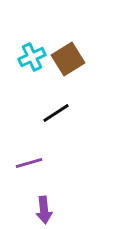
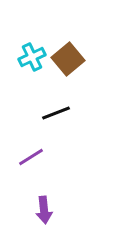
brown square: rotated 8 degrees counterclockwise
black line: rotated 12 degrees clockwise
purple line: moved 2 px right, 6 px up; rotated 16 degrees counterclockwise
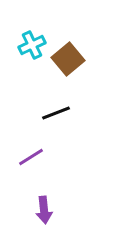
cyan cross: moved 12 px up
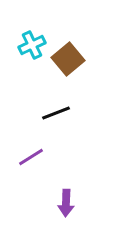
purple arrow: moved 22 px right, 7 px up; rotated 8 degrees clockwise
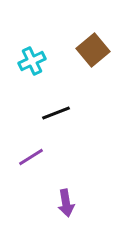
cyan cross: moved 16 px down
brown square: moved 25 px right, 9 px up
purple arrow: rotated 12 degrees counterclockwise
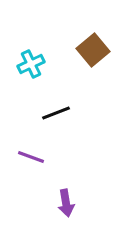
cyan cross: moved 1 px left, 3 px down
purple line: rotated 52 degrees clockwise
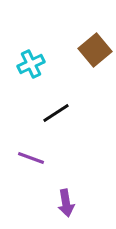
brown square: moved 2 px right
black line: rotated 12 degrees counterclockwise
purple line: moved 1 px down
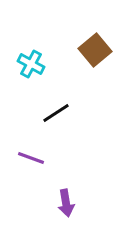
cyan cross: rotated 36 degrees counterclockwise
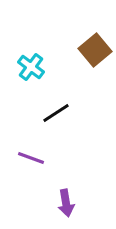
cyan cross: moved 3 px down; rotated 8 degrees clockwise
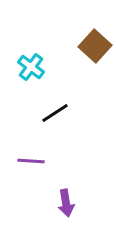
brown square: moved 4 px up; rotated 8 degrees counterclockwise
black line: moved 1 px left
purple line: moved 3 px down; rotated 16 degrees counterclockwise
